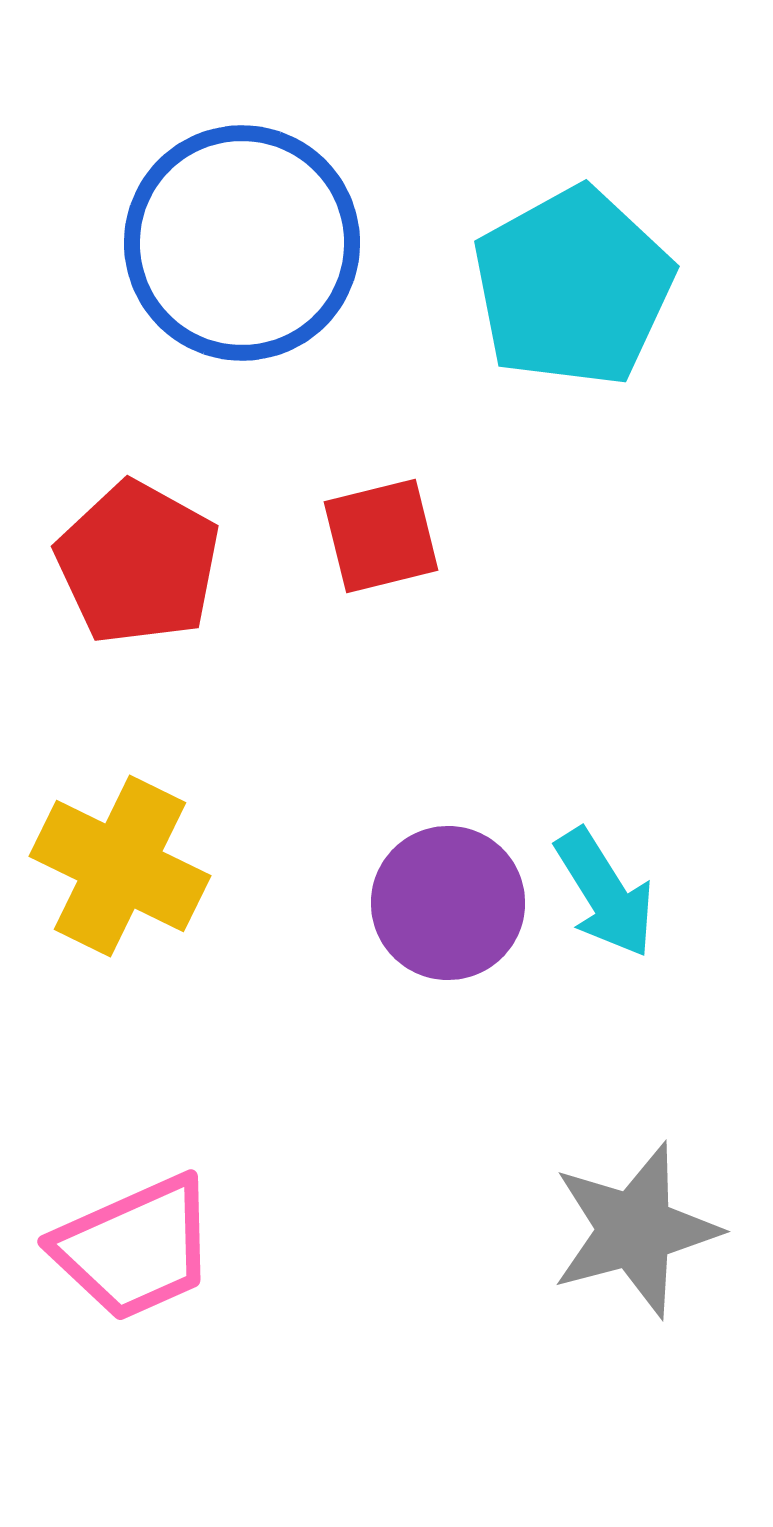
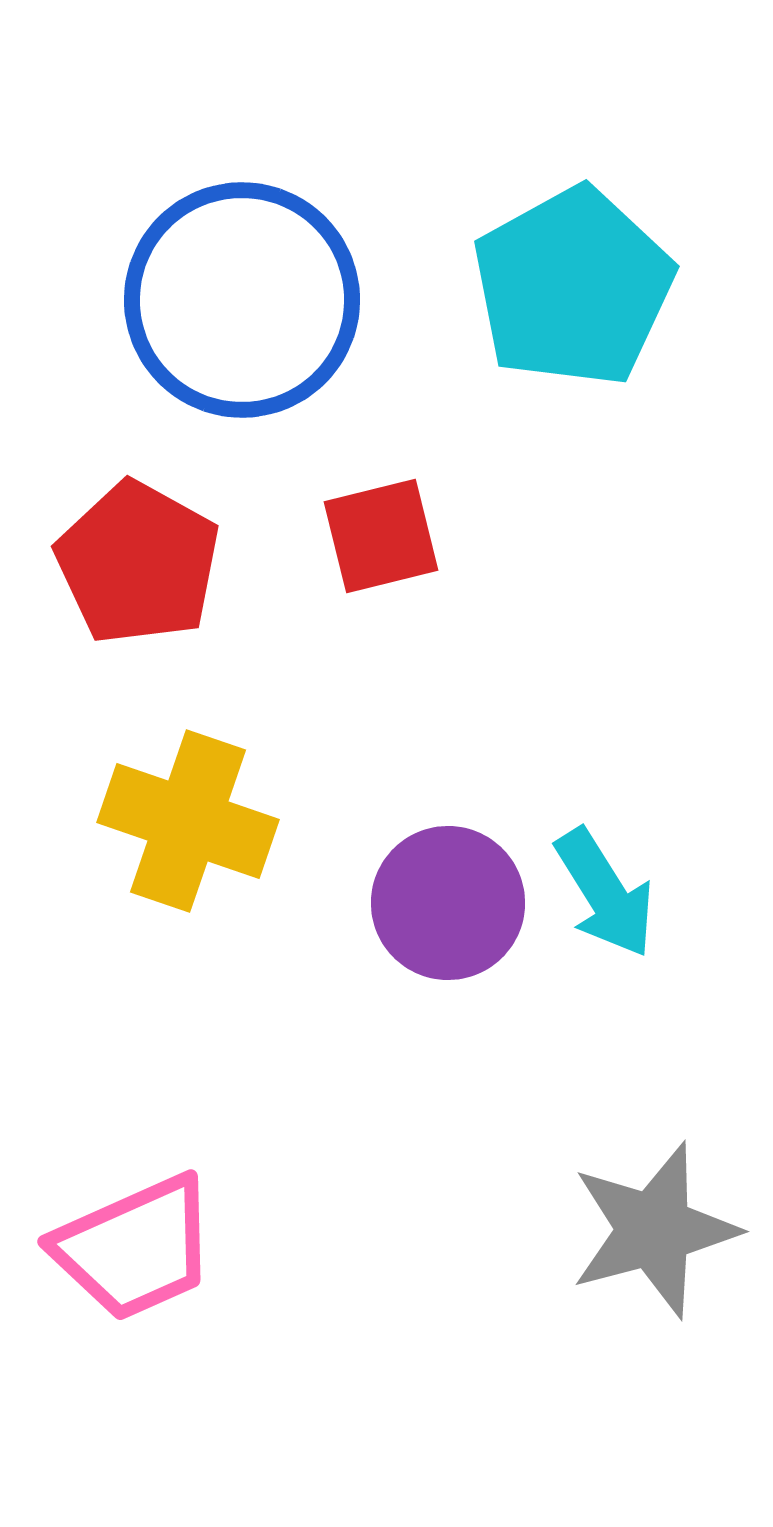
blue circle: moved 57 px down
yellow cross: moved 68 px right, 45 px up; rotated 7 degrees counterclockwise
gray star: moved 19 px right
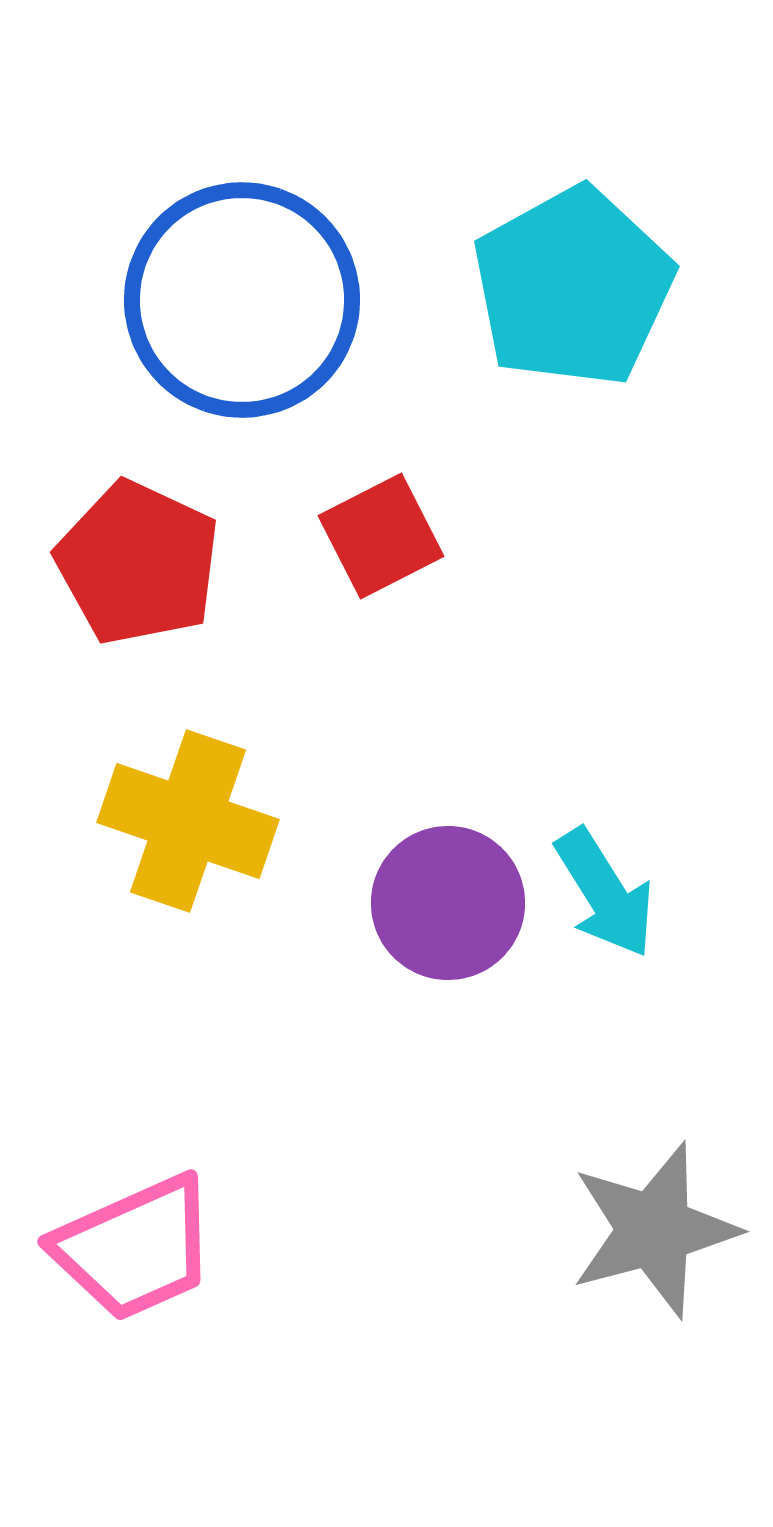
red square: rotated 13 degrees counterclockwise
red pentagon: rotated 4 degrees counterclockwise
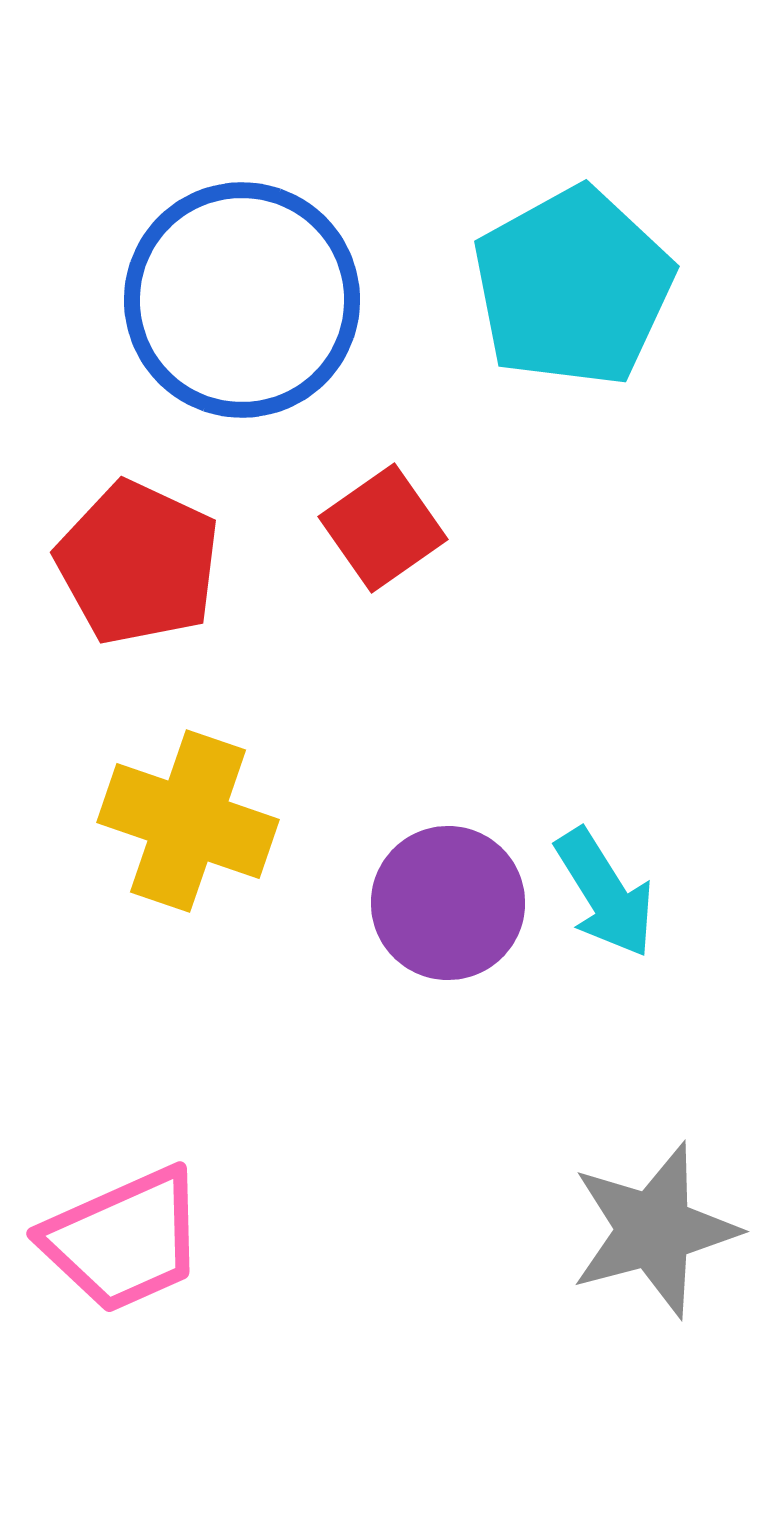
red square: moved 2 px right, 8 px up; rotated 8 degrees counterclockwise
pink trapezoid: moved 11 px left, 8 px up
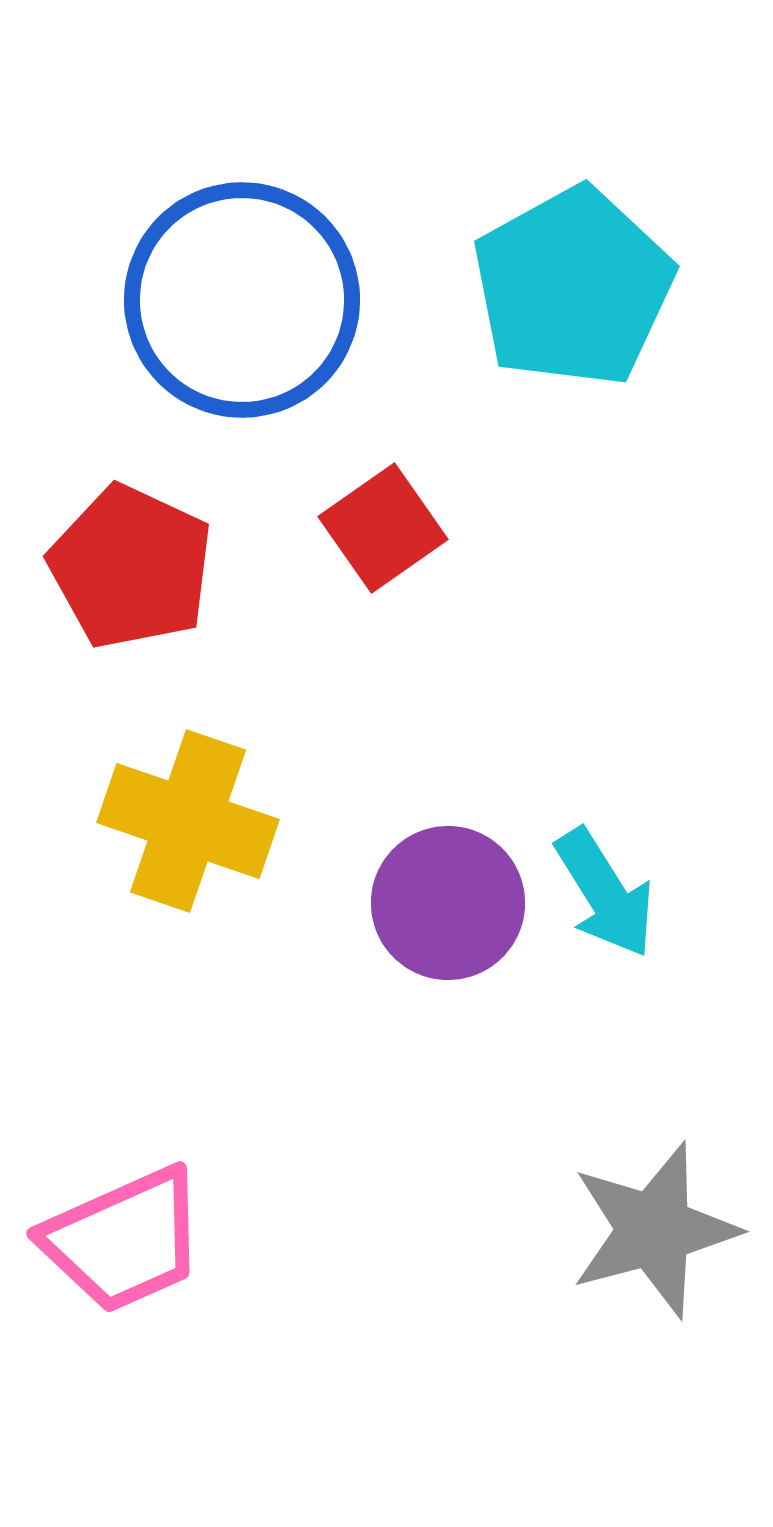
red pentagon: moved 7 px left, 4 px down
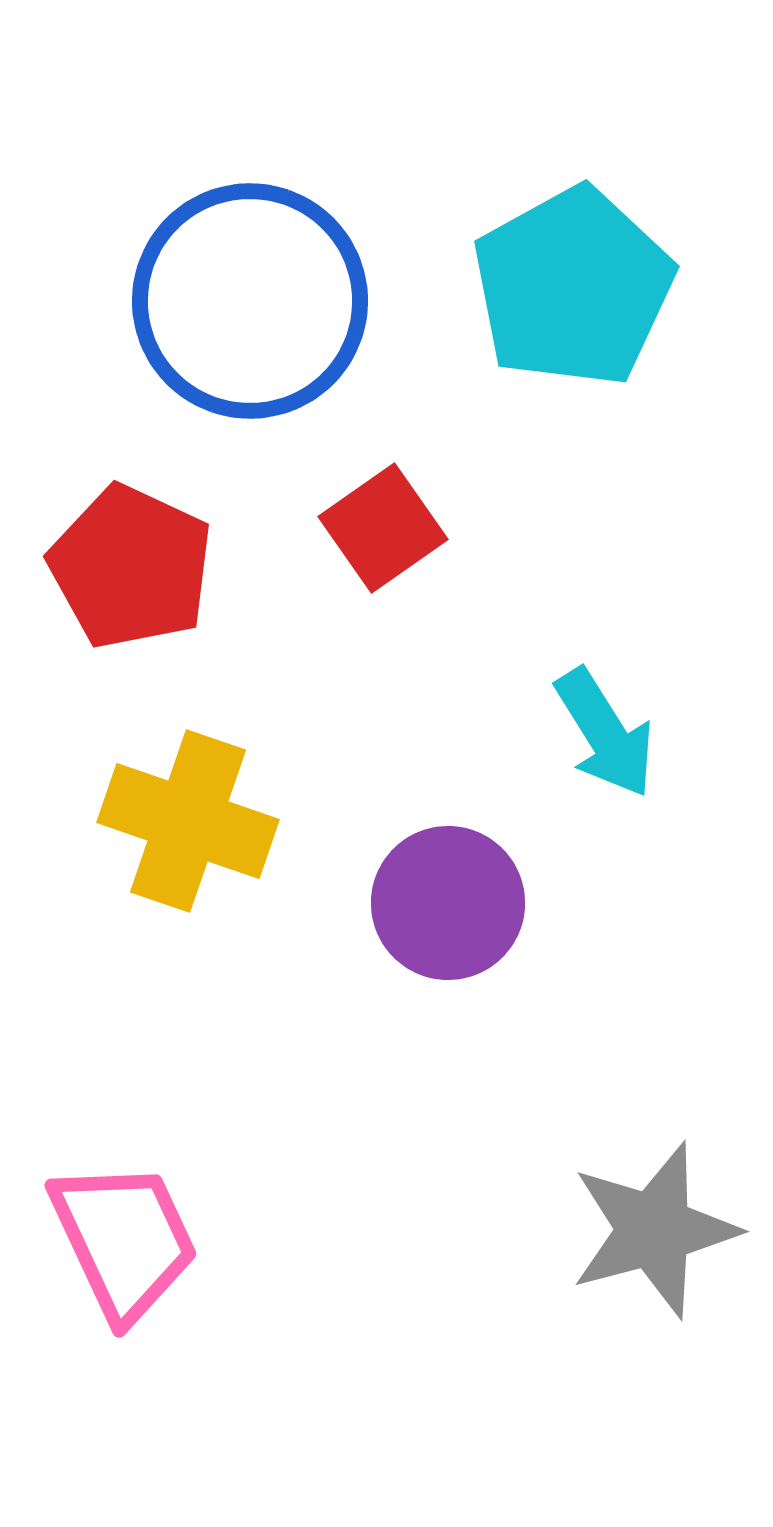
blue circle: moved 8 px right, 1 px down
cyan arrow: moved 160 px up
pink trapezoid: rotated 91 degrees counterclockwise
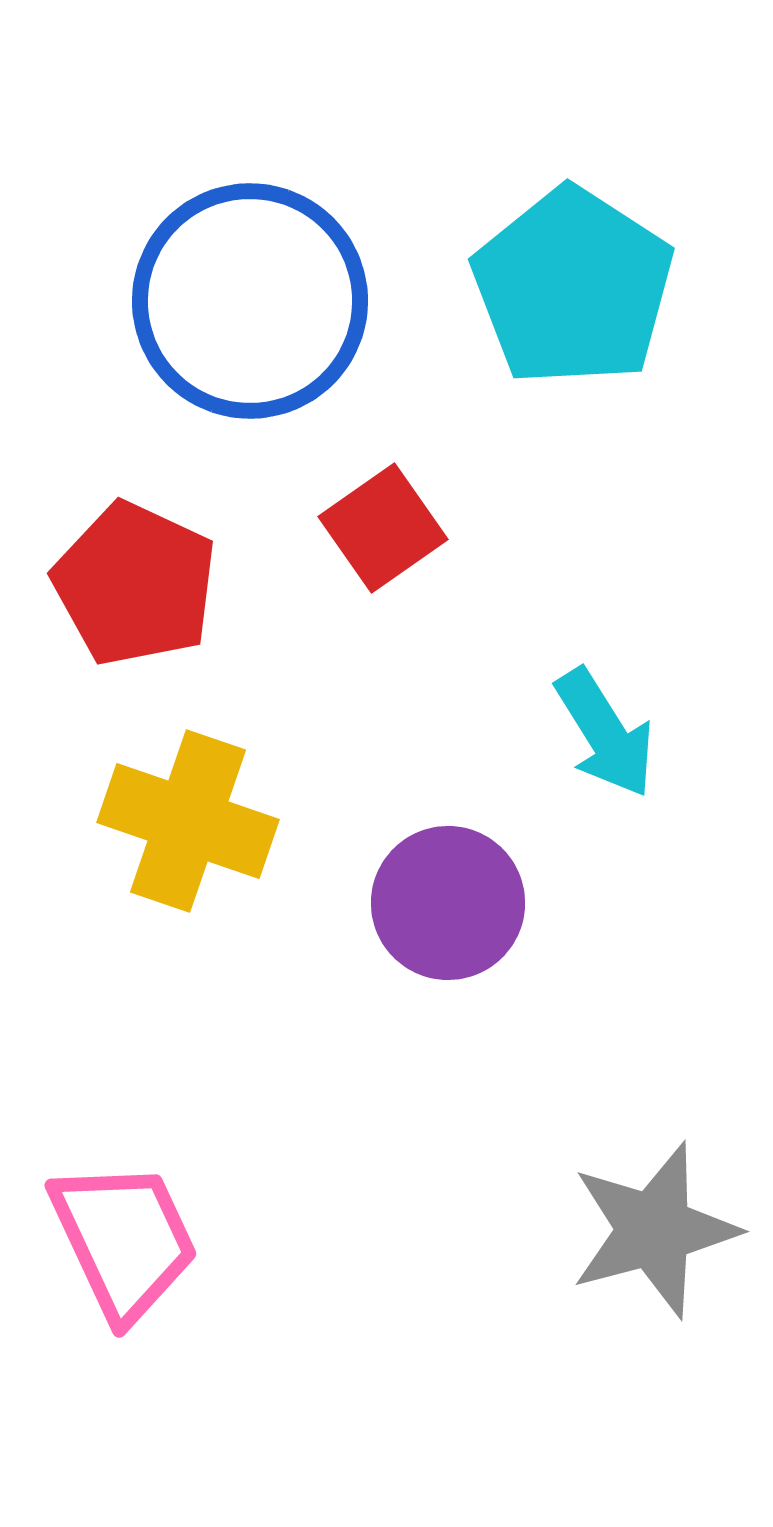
cyan pentagon: rotated 10 degrees counterclockwise
red pentagon: moved 4 px right, 17 px down
